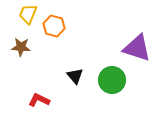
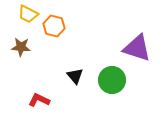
yellow trapezoid: rotated 85 degrees counterclockwise
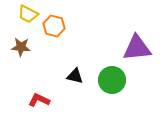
purple triangle: rotated 24 degrees counterclockwise
black triangle: rotated 36 degrees counterclockwise
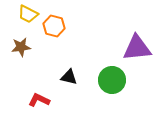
brown star: rotated 12 degrees counterclockwise
black triangle: moved 6 px left, 1 px down
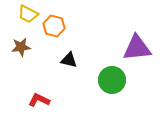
black triangle: moved 17 px up
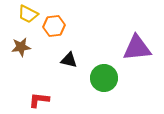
orange hexagon: rotated 20 degrees counterclockwise
green circle: moved 8 px left, 2 px up
red L-shape: rotated 20 degrees counterclockwise
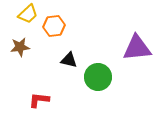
yellow trapezoid: rotated 70 degrees counterclockwise
brown star: moved 1 px left
green circle: moved 6 px left, 1 px up
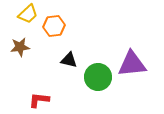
purple triangle: moved 5 px left, 16 px down
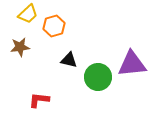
orange hexagon: rotated 10 degrees counterclockwise
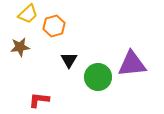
black triangle: rotated 48 degrees clockwise
